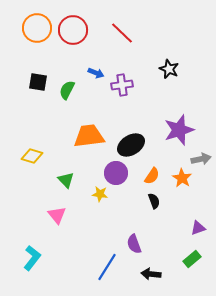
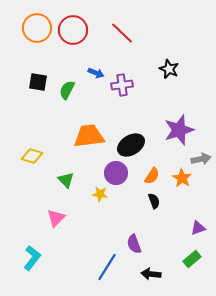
pink triangle: moved 1 px left, 3 px down; rotated 24 degrees clockwise
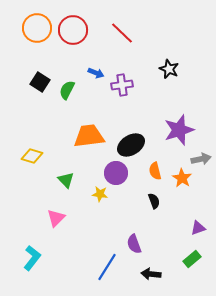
black square: moved 2 px right; rotated 24 degrees clockwise
orange semicircle: moved 3 px right, 5 px up; rotated 132 degrees clockwise
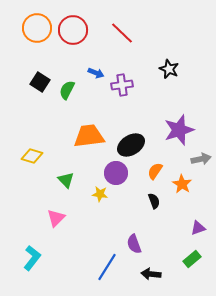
orange semicircle: rotated 48 degrees clockwise
orange star: moved 6 px down
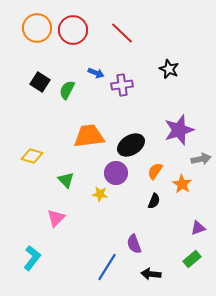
black semicircle: rotated 42 degrees clockwise
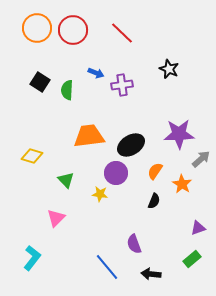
green semicircle: rotated 24 degrees counterclockwise
purple star: moved 4 px down; rotated 16 degrees clockwise
gray arrow: rotated 30 degrees counterclockwise
blue line: rotated 72 degrees counterclockwise
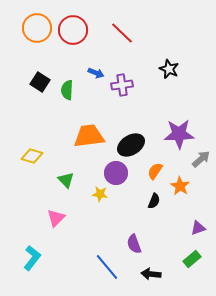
orange star: moved 2 px left, 2 px down
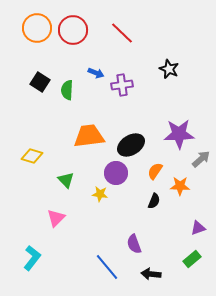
orange star: rotated 30 degrees counterclockwise
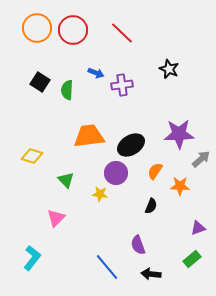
black semicircle: moved 3 px left, 5 px down
purple semicircle: moved 4 px right, 1 px down
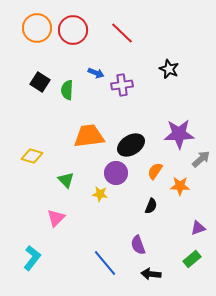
blue line: moved 2 px left, 4 px up
